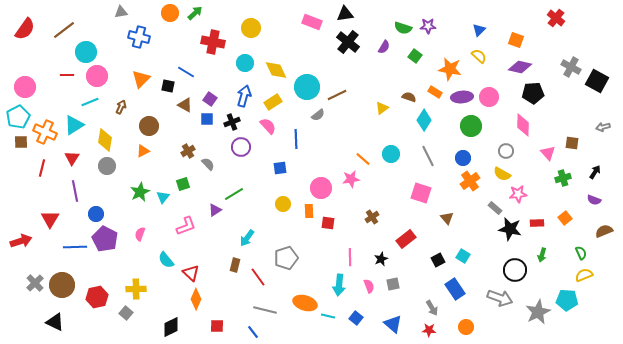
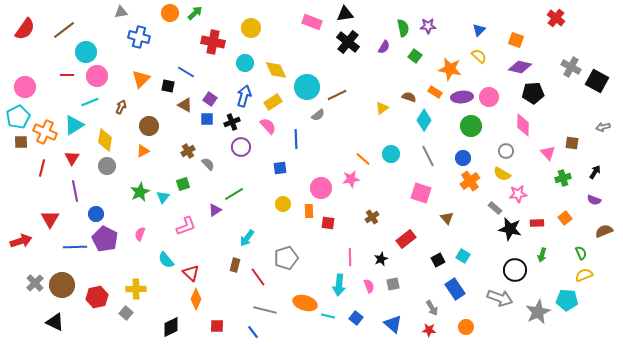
green semicircle at (403, 28): rotated 120 degrees counterclockwise
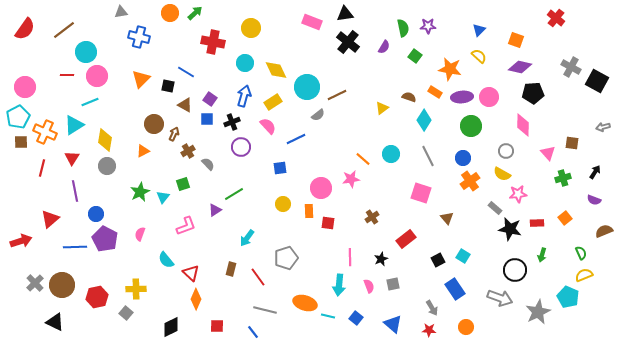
brown arrow at (121, 107): moved 53 px right, 27 px down
brown circle at (149, 126): moved 5 px right, 2 px up
blue line at (296, 139): rotated 66 degrees clockwise
red triangle at (50, 219): rotated 18 degrees clockwise
brown rectangle at (235, 265): moved 4 px left, 4 px down
cyan pentagon at (567, 300): moved 1 px right, 3 px up; rotated 20 degrees clockwise
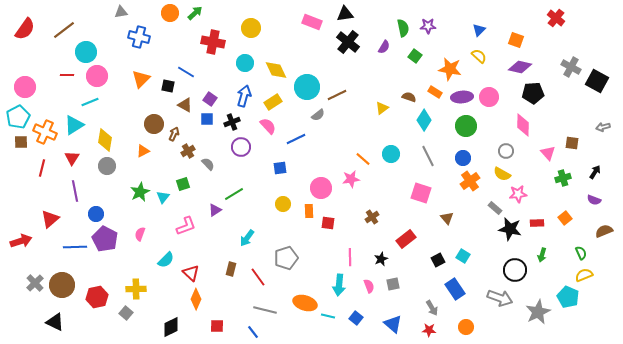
green circle at (471, 126): moved 5 px left
cyan semicircle at (166, 260): rotated 96 degrees counterclockwise
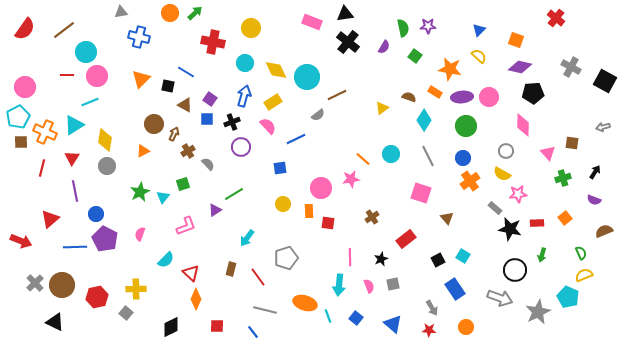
black square at (597, 81): moved 8 px right
cyan circle at (307, 87): moved 10 px up
red arrow at (21, 241): rotated 40 degrees clockwise
cyan line at (328, 316): rotated 56 degrees clockwise
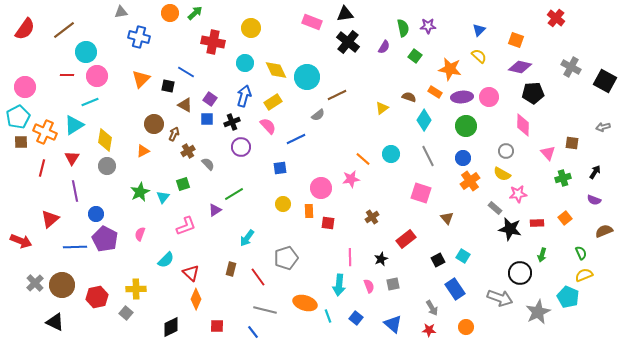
black circle at (515, 270): moved 5 px right, 3 px down
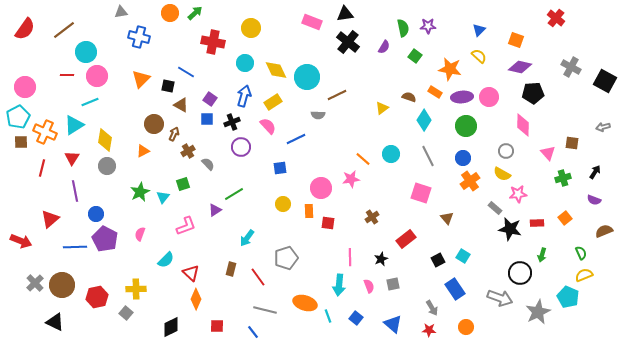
brown triangle at (185, 105): moved 4 px left
gray semicircle at (318, 115): rotated 40 degrees clockwise
